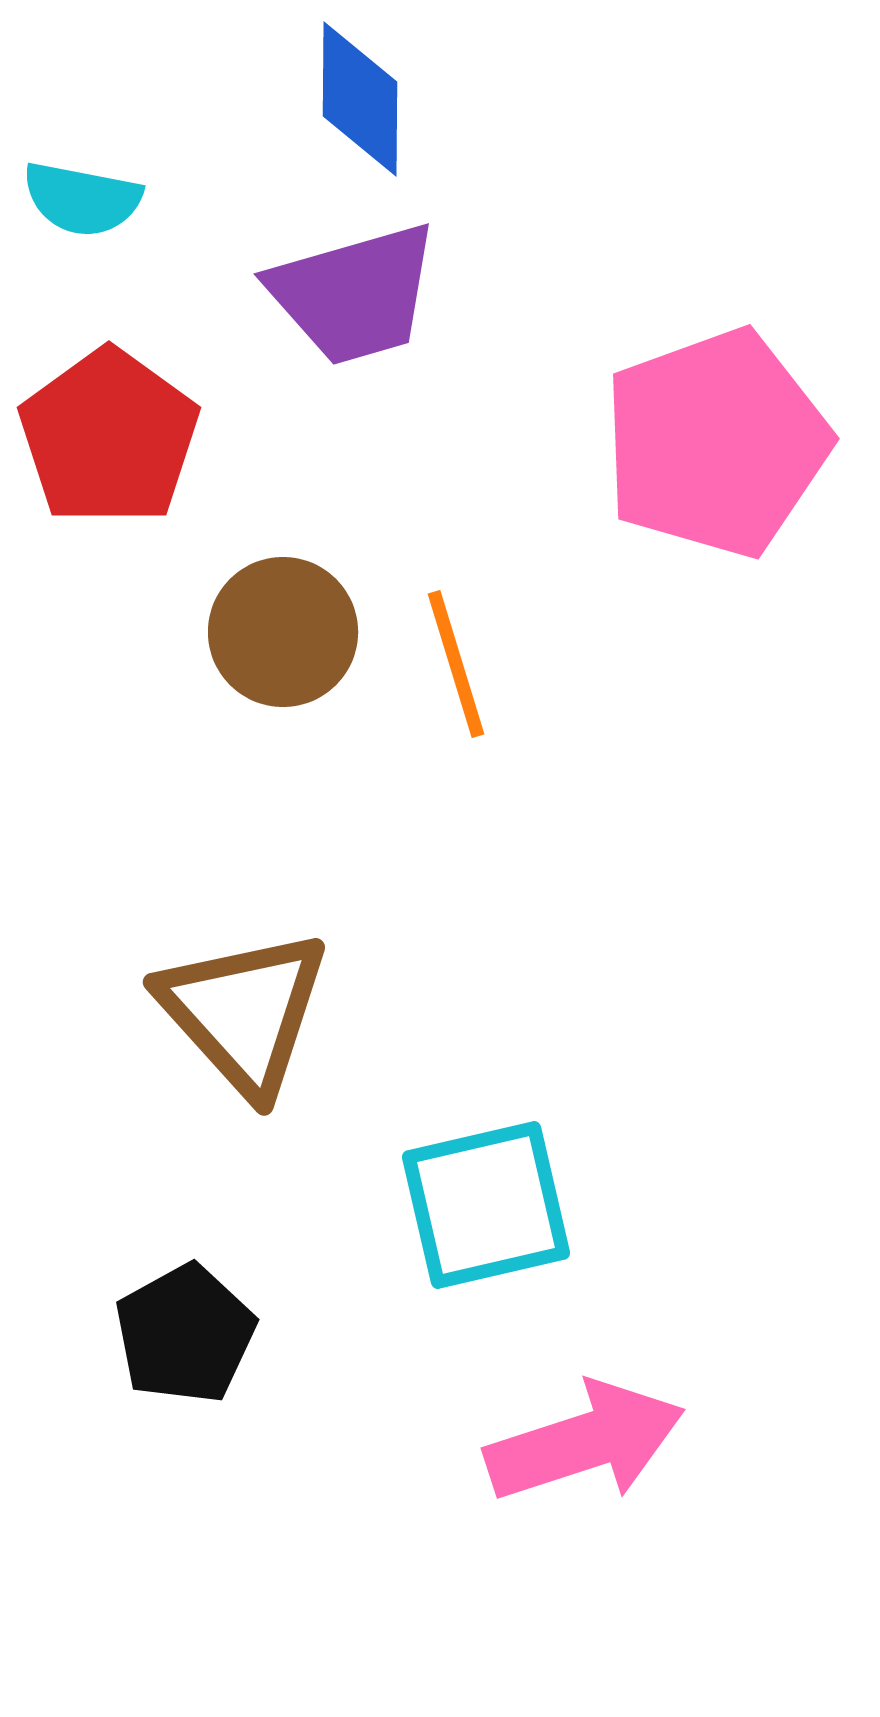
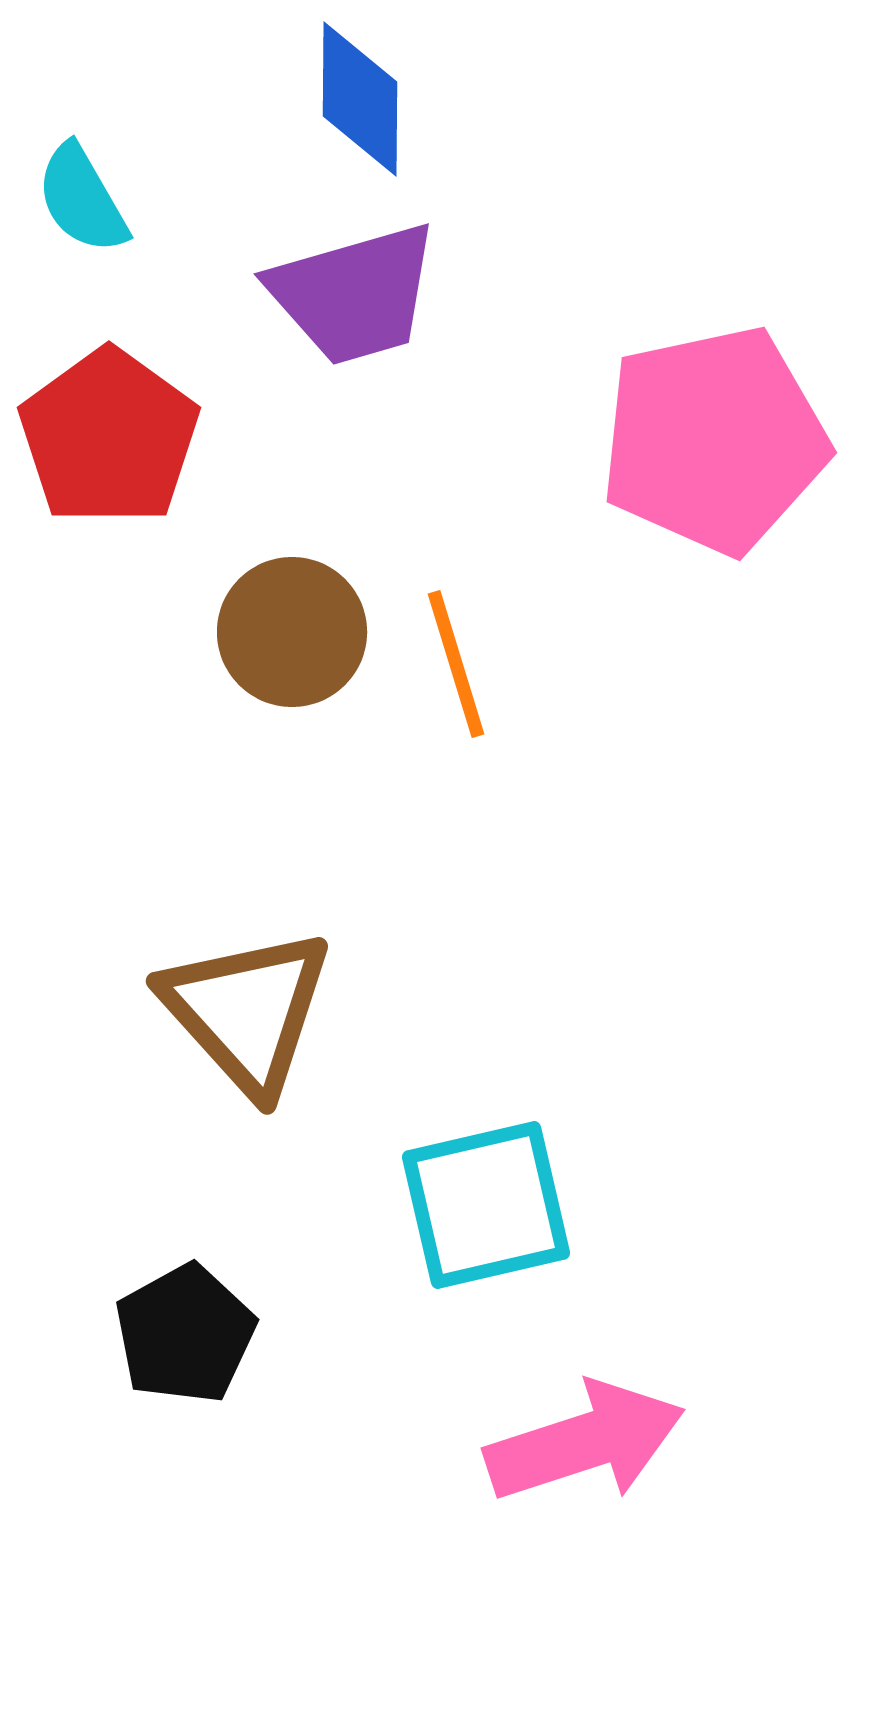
cyan semicircle: rotated 49 degrees clockwise
pink pentagon: moved 2 px left, 3 px up; rotated 8 degrees clockwise
brown circle: moved 9 px right
brown triangle: moved 3 px right, 1 px up
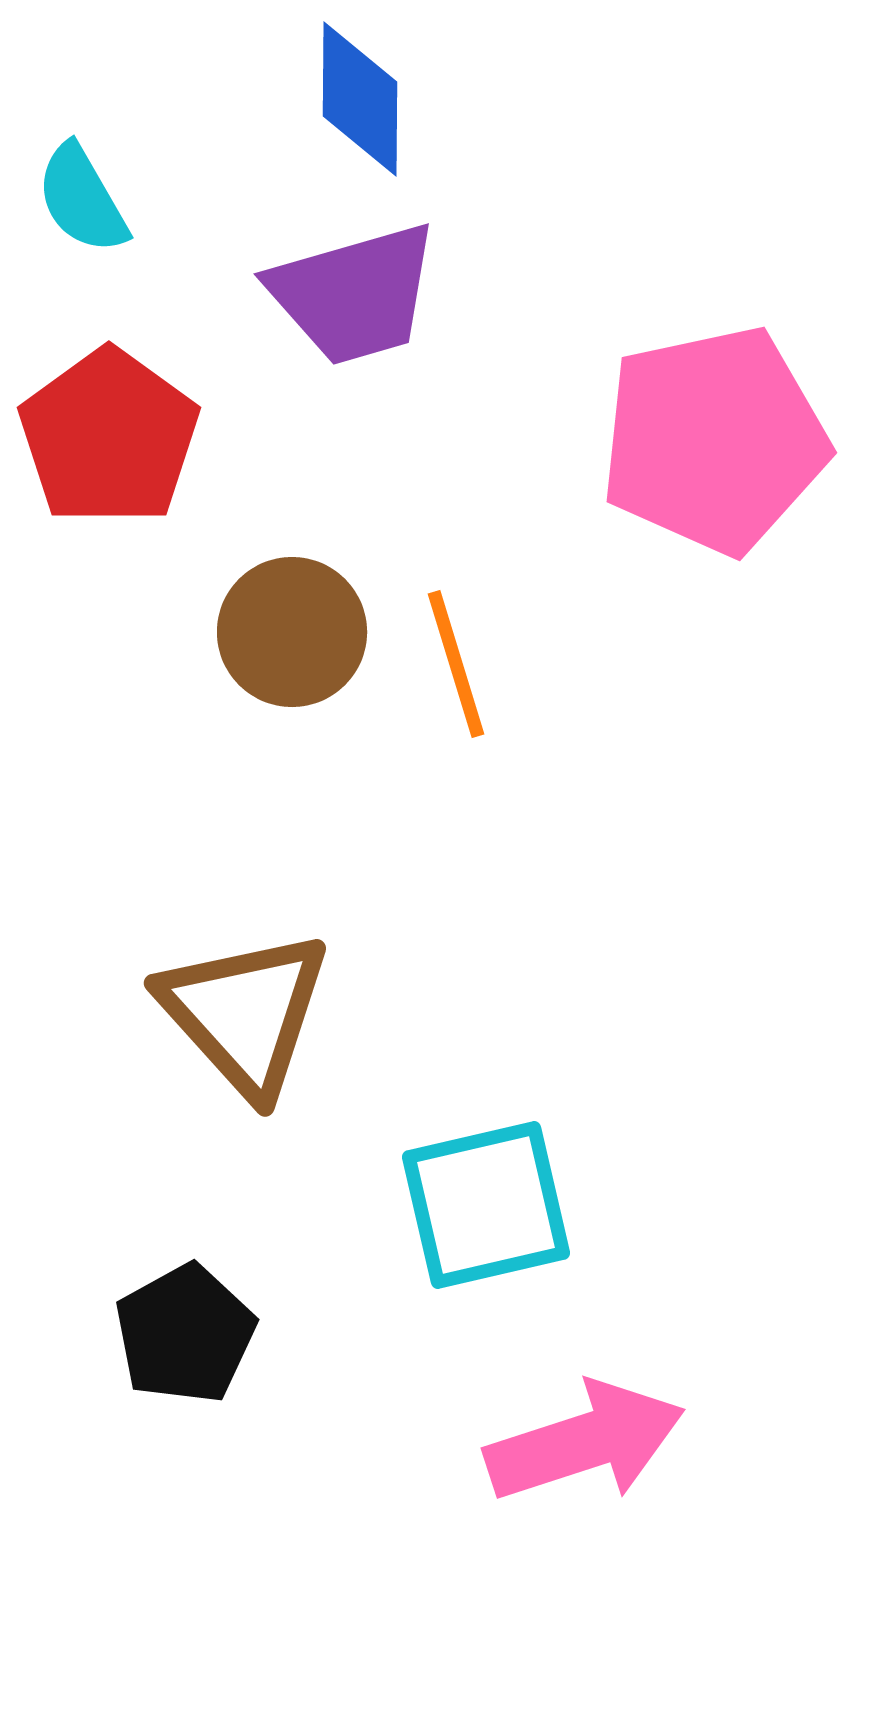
brown triangle: moved 2 px left, 2 px down
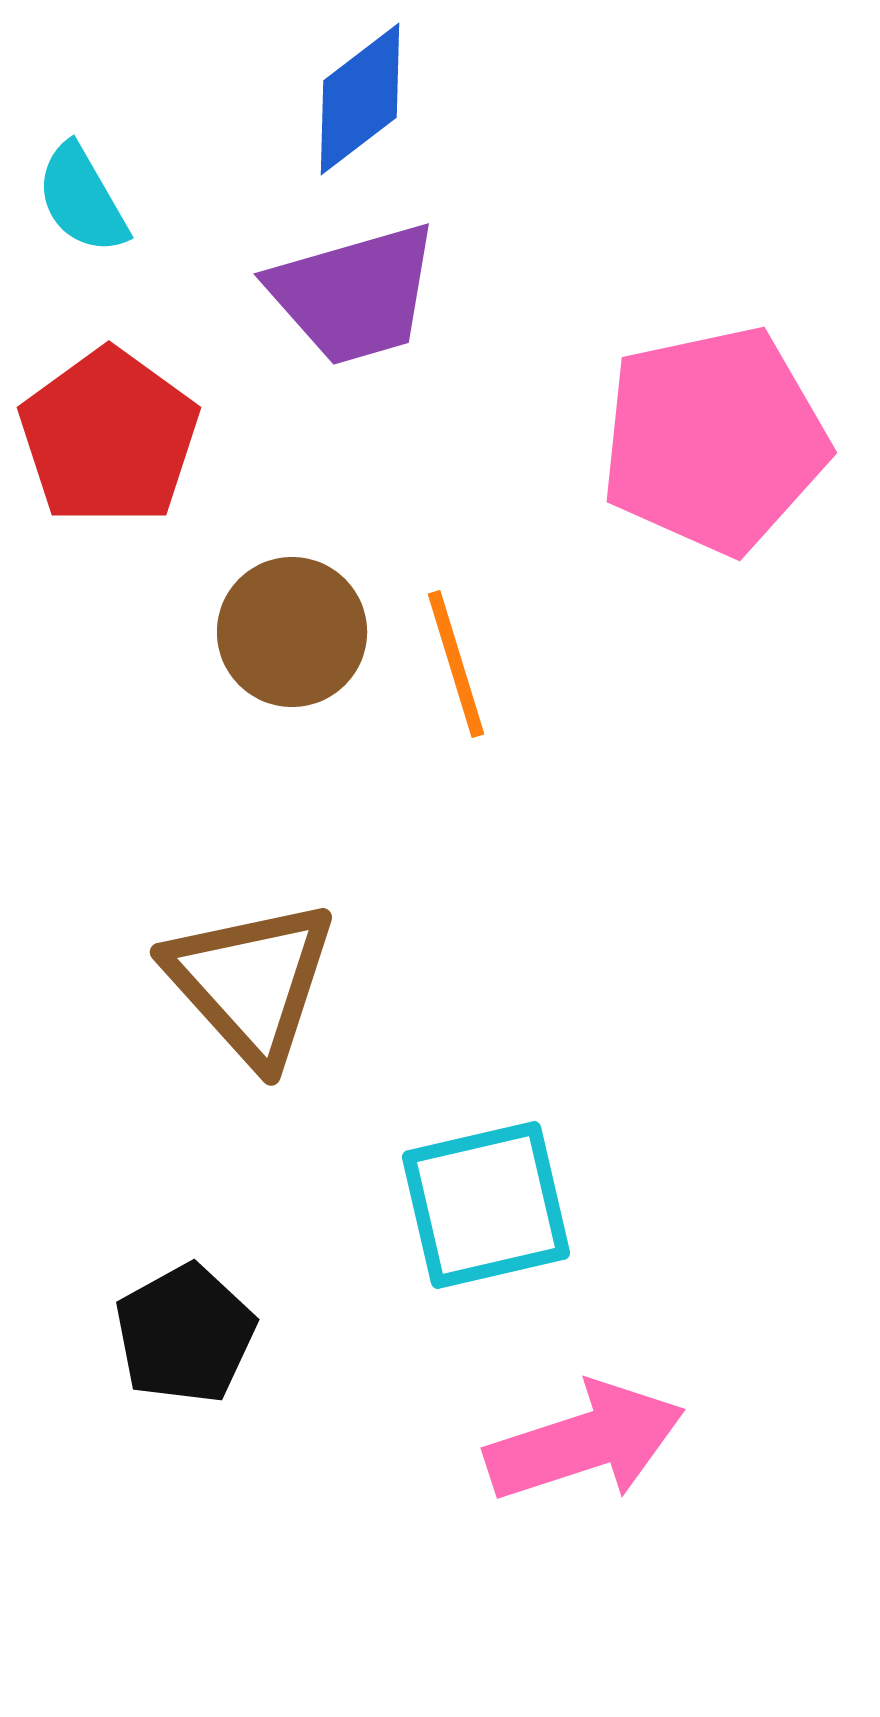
blue diamond: rotated 52 degrees clockwise
brown triangle: moved 6 px right, 31 px up
